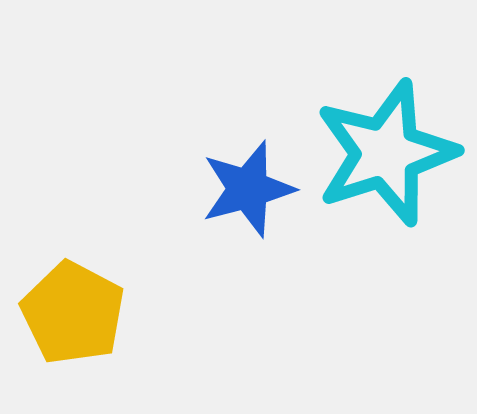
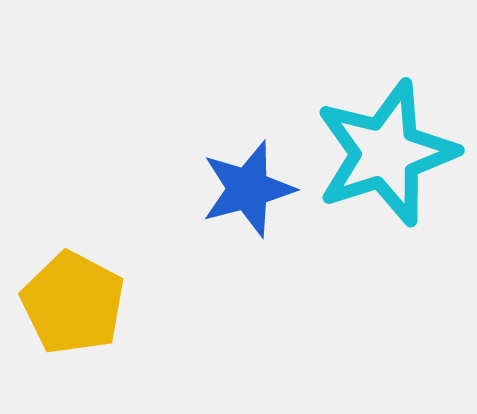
yellow pentagon: moved 10 px up
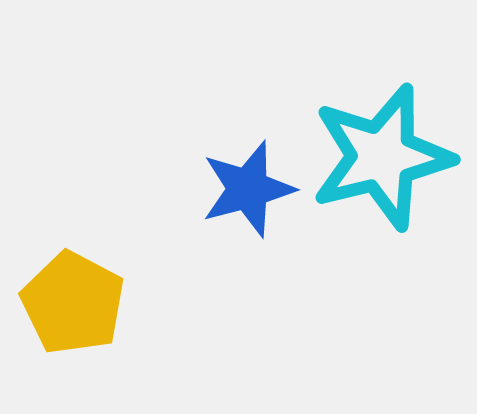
cyan star: moved 4 px left, 4 px down; rotated 4 degrees clockwise
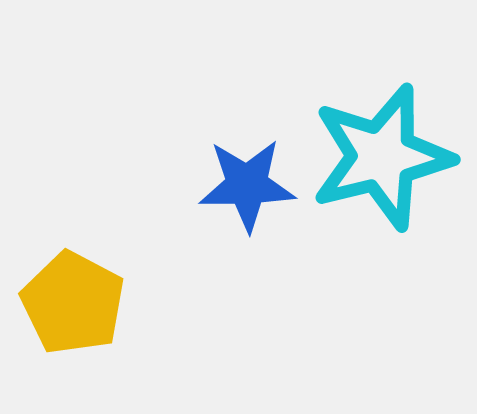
blue star: moved 1 px left, 4 px up; rotated 14 degrees clockwise
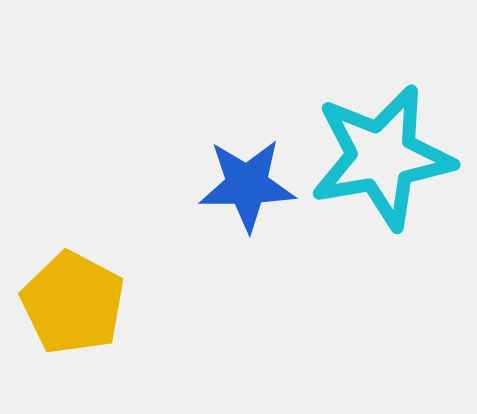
cyan star: rotated 4 degrees clockwise
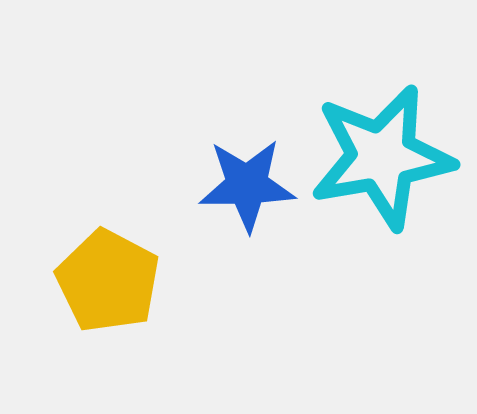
yellow pentagon: moved 35 px right, 22 px up
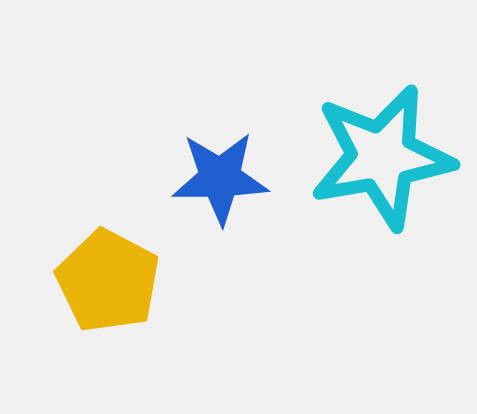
blue star: moved 27 px left, 7 px up
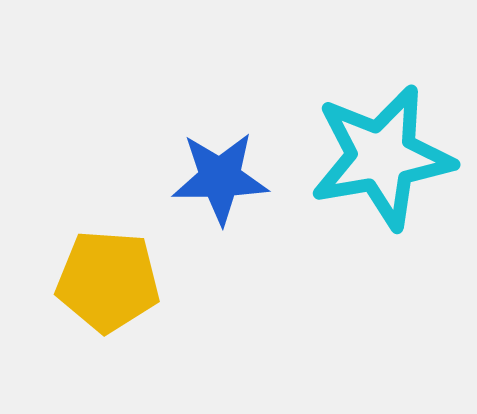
yellow pentagon: rotated 24 degrees counterclockwise
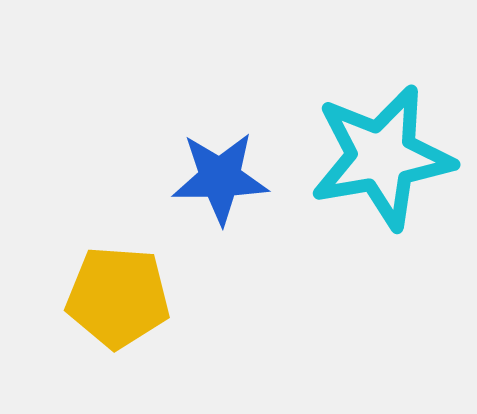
yellow pentagon: moved 10 px right, 16 px down
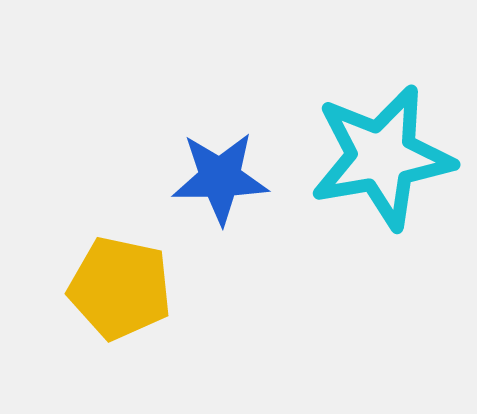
yellow pentagon: moved 2 px right, 9 px up; rotated 8 degrees clockwise
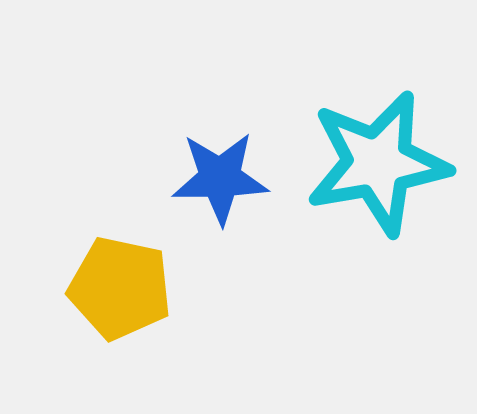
cyan star: moved 4 px left, 6 px down
